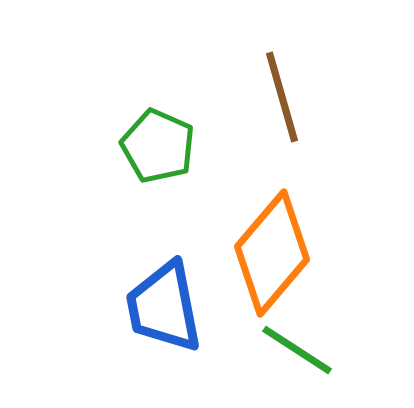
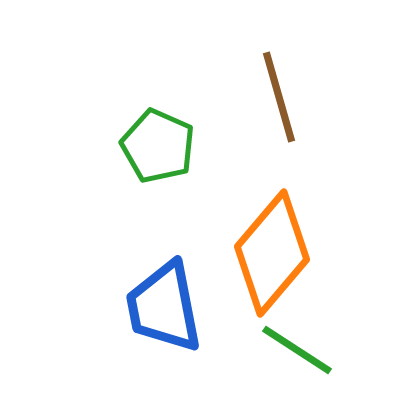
brown line: moved 3 px left
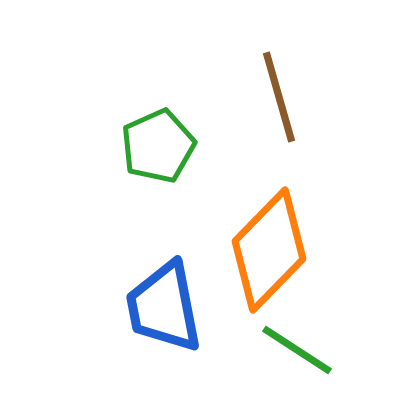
green pentagon: rotated 24 degrees clockwise
orange diamond: moved 3 px left, 3 px up; rotated 4 degrees clockwise
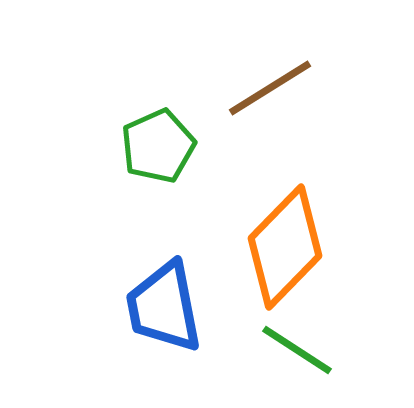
brown line: moved 9 px left, 9 px up; rotated 74 degrees clockwise
orange diamond: moved 16 px right, 3 px up
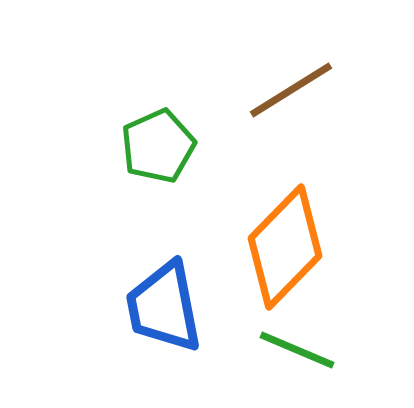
brown line: moved 21 px right, 2 px down
green line: rotated 10 degrees counterclockwise
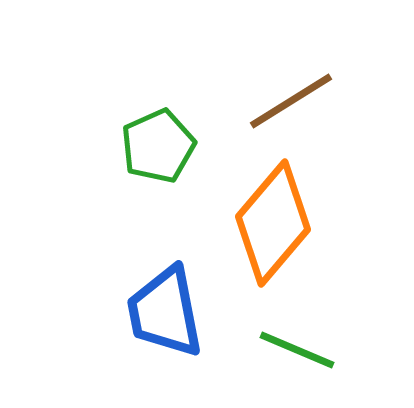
brown line: moved 11 px down
orange diamond: moved 12 px left, 24 px up; rotated 4 degrees counterclockwise
blue trapezoid: moved 1 px right, 5 px down
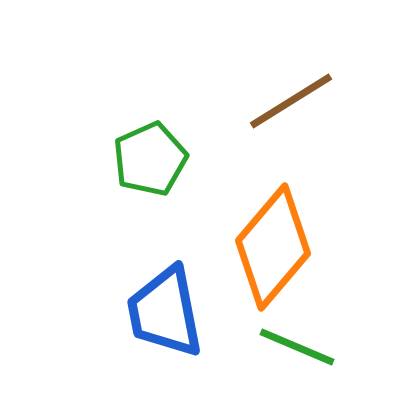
green pentagon: moved 8 px left, 13 px down
orange diamond: moved 24 px down
green line: moved 3 px up
